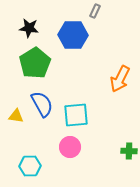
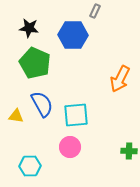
green pentagon: rotated 16 degrees counterclockwise
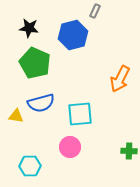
blue hexagon: rotated 16 degrees counterclockwise
blue semicircle: moved 1 px left, 1 px up; rotated 104 degrees clockwise
cyan square: moved 4 px right, 1 px up
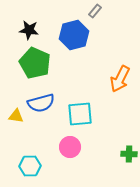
gray rectangle: rotated 16 degrees clockwise
black star: moved 2 px down
blue hexagon: moved 1 px right
green cross: moved 3 px down
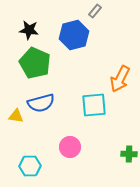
cyan square: moved 14 px right, 9 px up
